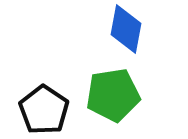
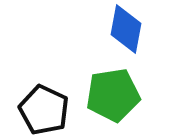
black pentagon: rotated 9 degrees counterclockwise
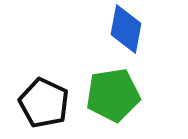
black pentagon: moved 7 px up
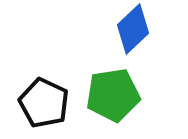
blue diamond: moved 7 px right; rotated 36 degrees clockwise
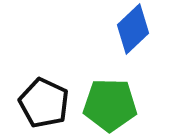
green pentagon: moved 3 px left, 10 px down; rotated 10 degrees clockwise
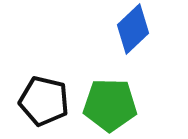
black pentagon: moved 2 px up; rotated 12 degrees counterclockwise
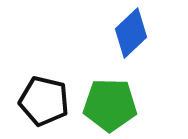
blue diamond: moved 2 px left, 4 px down
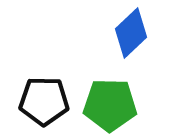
black pentagon: rotated 12 degrees counterclockwise
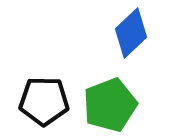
green pentagon: rotated 22 degrees counterclockwise
